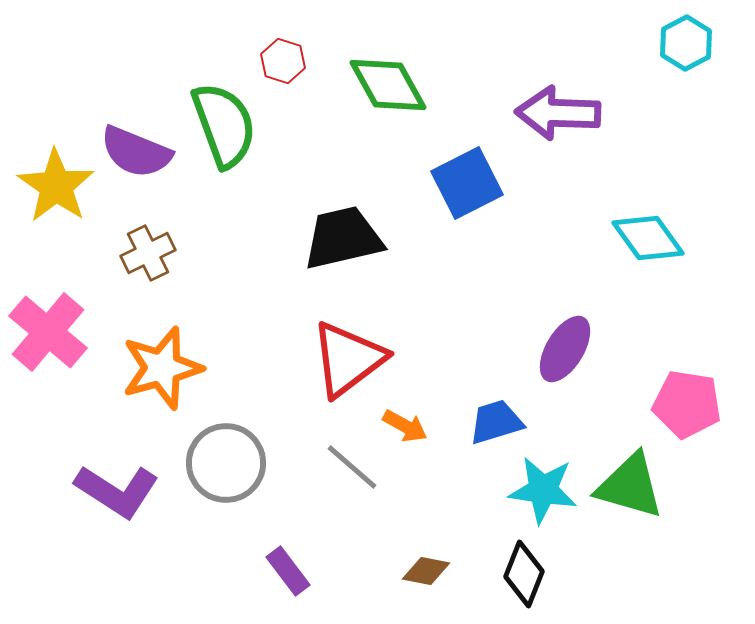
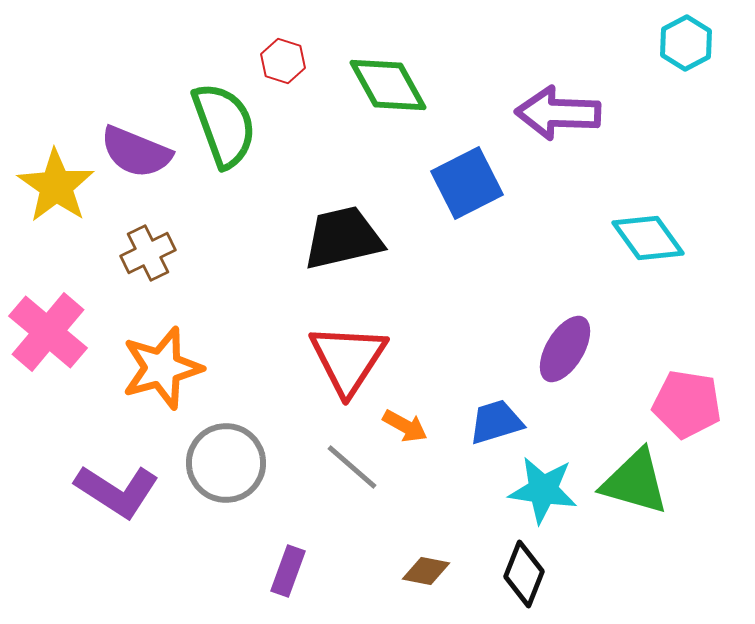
red triangle: rotated 20 degrees counterclockwise
green triangle: moved 5 px right, 4 px up
purple rectangle: rotated 57 degrees clockwise
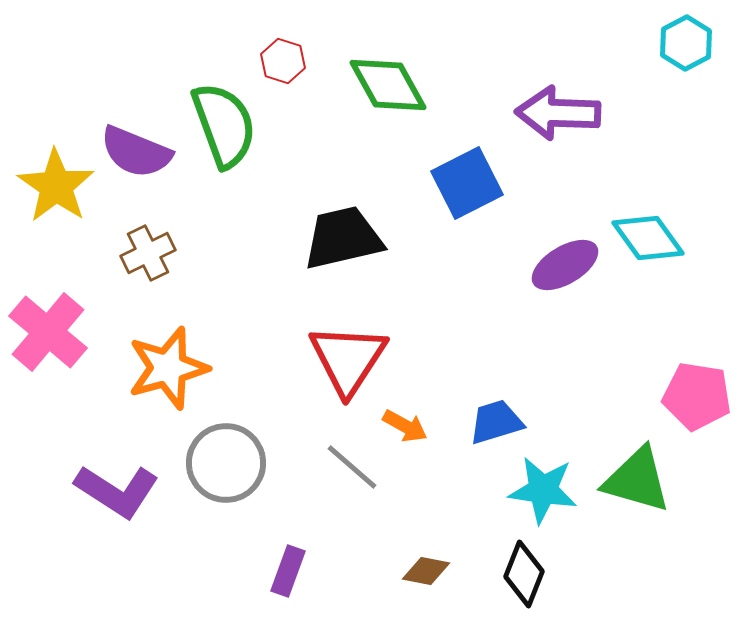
purple ellipse: moved 84 px up; rotated 28 degrees clockwise
orange star: moved 6 px right
pink pentagon: moved 10 px right, 8 px up
green triangle: moved 2 px right, 2 px up
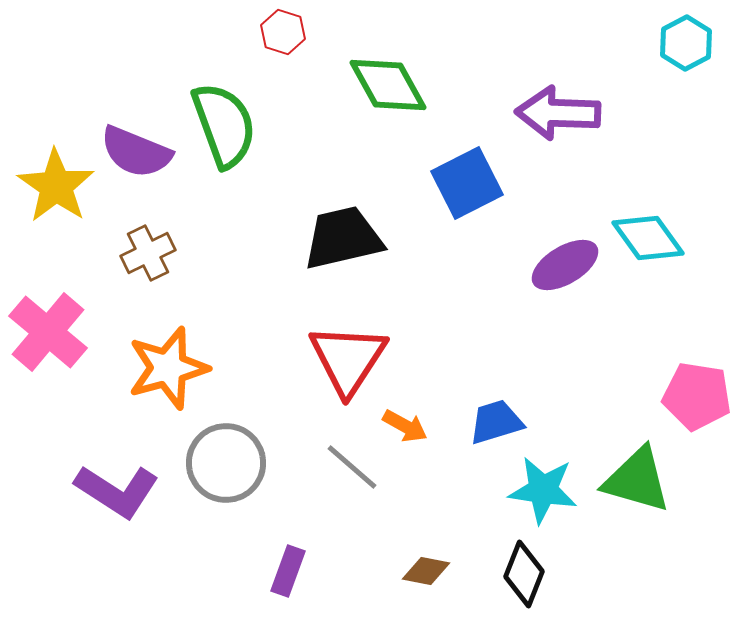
red hexagon: moved 29 px up
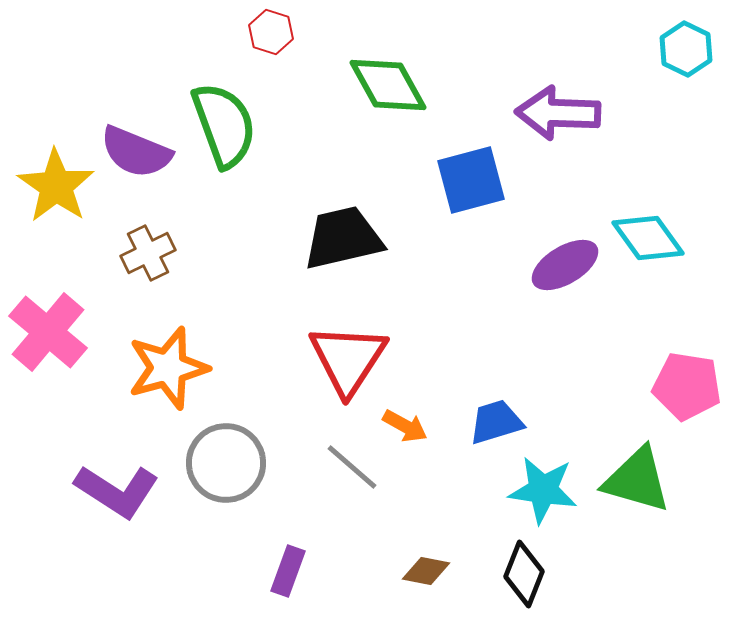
red hexagon: moved 12 px left
cyan hexagon: moved 6 px down; rotated 6 degrees counterclockwise
blue square: moved 4 px right, 3 px up; rotated 12 degrees clockwise
pink pentagon: moved 10 px left, 10 px up
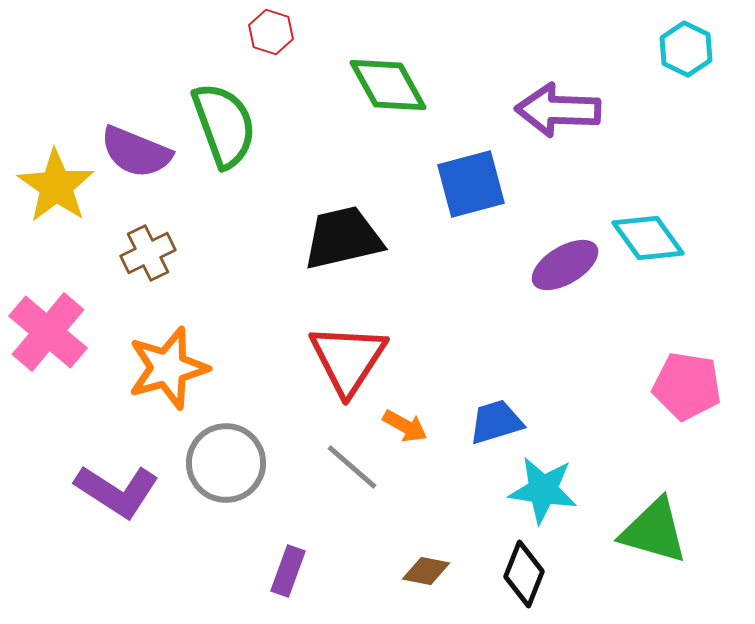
purple arrow: moved 3 px up
blue square: moved 4 px down
green triangle: moved 17 px right, 51 px down
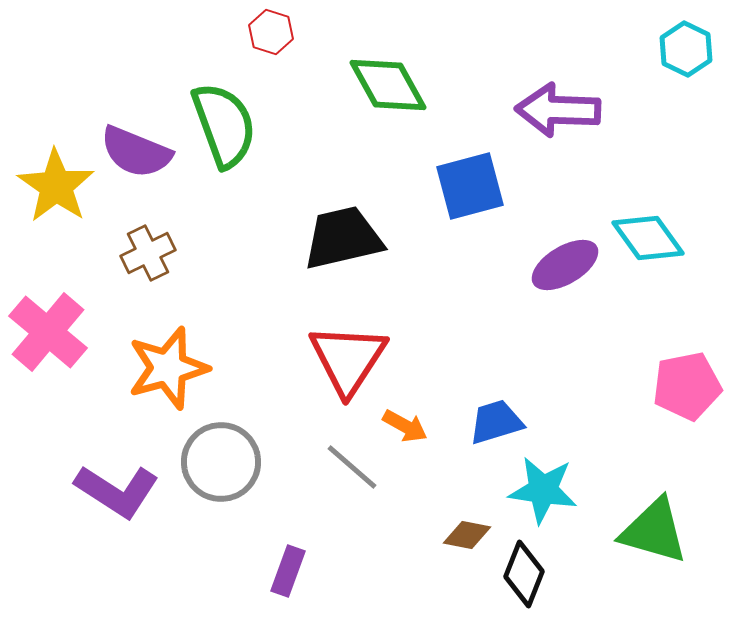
blue square: moved 1 px left, 2 px down
pink pentagon: rotated 20 degrees counterclockwise
gray circle: moved 5 px left, 1 px up
brown diamond: moved 41 px right, 36 px up
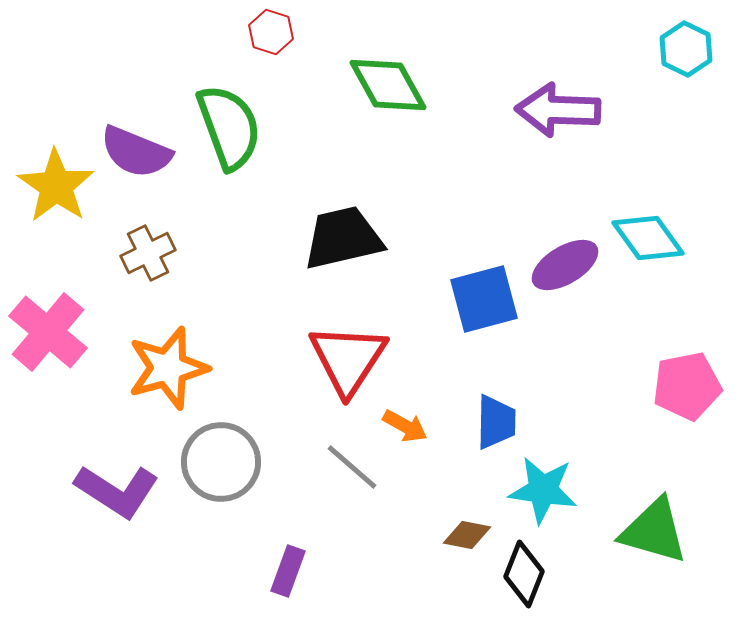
green semicircle: moved 5 px right, 2 px down
blue square: moved 14 px right, 113 px down
blue trapezoid: rotated 108 degrees clockwise
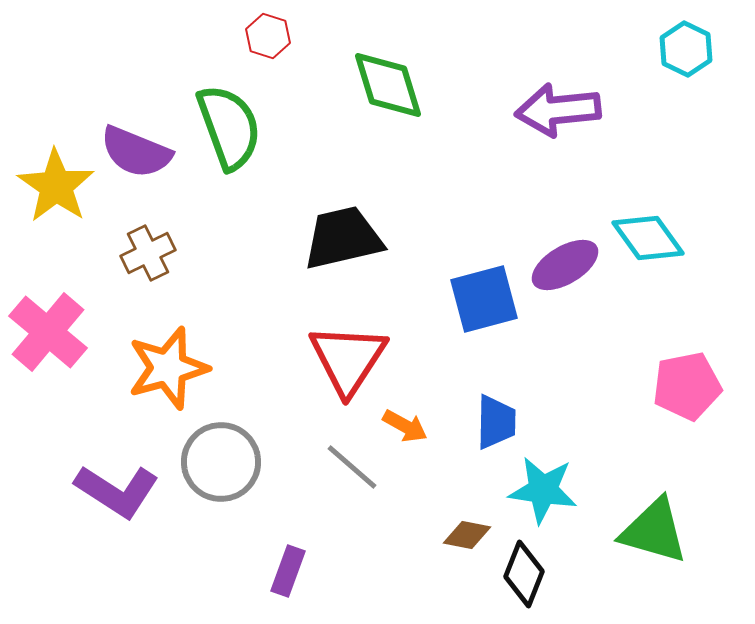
red hexagon: moved 3 px left, 4 px down
green diamond: rotated 12 degrees clockwise
purple arrow: rotated 8 degrees counterclockwise
